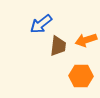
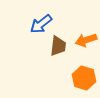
orange hexagon: moved 3 px right, 2 px down; rotated 15 degrees clockwise
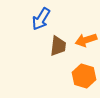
blue arrow: moved 5 px up; rotated 20 degrees counterclockwise
orange hexagon: moved 2 px up
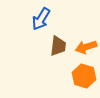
orange arrow: moved 7 px down
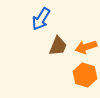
brown trapezoid: rotated 15 degrees clockwise
orange hexagon: moved 1 px right, 1 px up
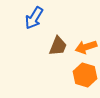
blue arrow: moved 7 px left, 1 px up
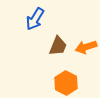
blue arrow: moved 1 px right, 1 px down
orange hexagon: moved 19 px left, 8 px down; rotated 10 degrees clockwise
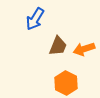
orange arrow: moved 2 px left, 2 px down
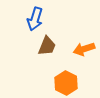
blue arrow: rotated 15 degrees counterclockwise
brown trapezoid: moved 11 px left
